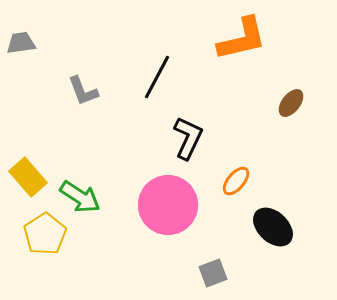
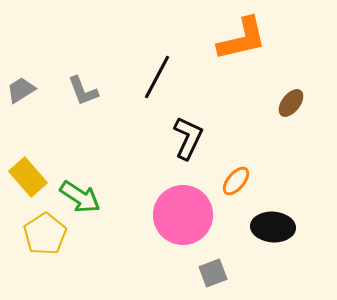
gray trapezoid: moved 47 px down; rotated 24 degrees counterclockwise
pink circle: moved 15 px right, 10 px down
black ellipse: rotated 39 degrees counterclockwise
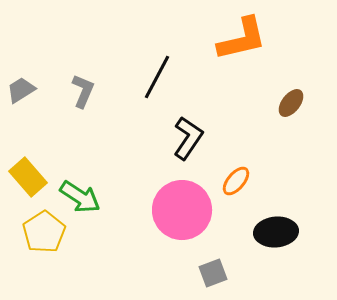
gray L-shape: rotated 136 degrees counterclockwise
black L-shape: rotated 9 degrees clockwise
pink circle: moved 1 px left, 5 px up
black ellipse: moved 3 px right, 5 px down; rotated 9 degrees counterclockwise
yellow pentagon: moved 1 px left, 2 px up
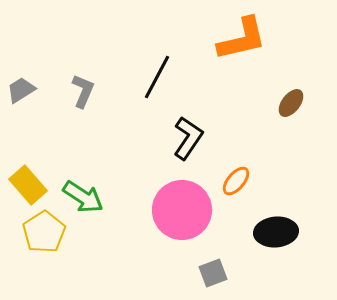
yellow rectangle: moved 8 px down
green arrow: moved 3 px right
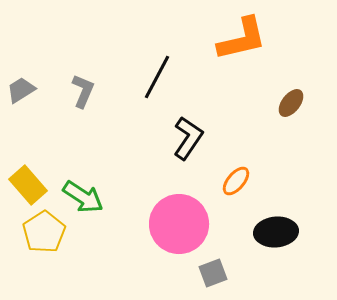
pink circle: moved 3 px left, 14 px down
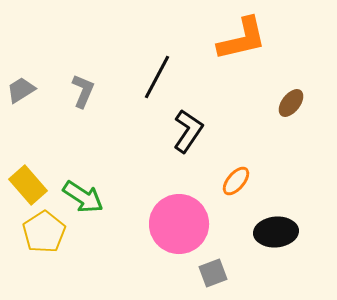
black L-shape: moved 7 px up
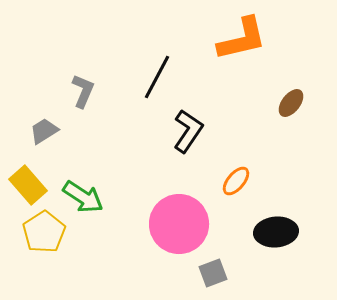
gray trapezoid: moved 23 px right, 41 px down
